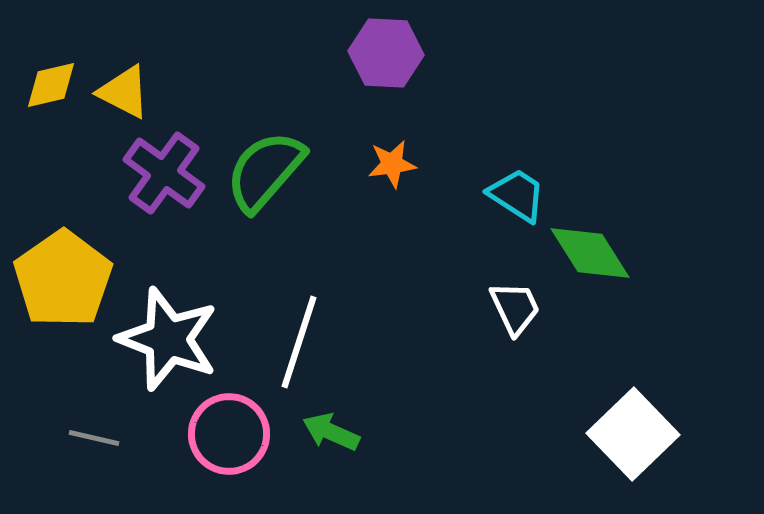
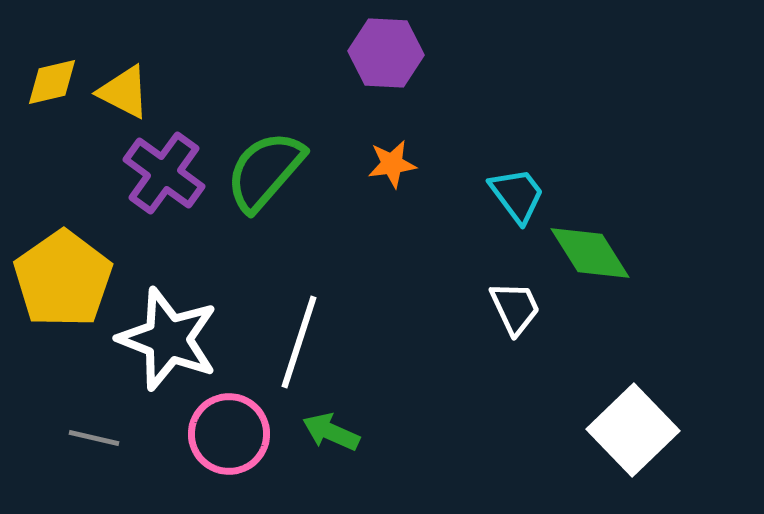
yellow diamond: moved 1 px right, 3 px up
cyan trapezoid: rotated 20 degrees clockwise
white square: moved 4 px up
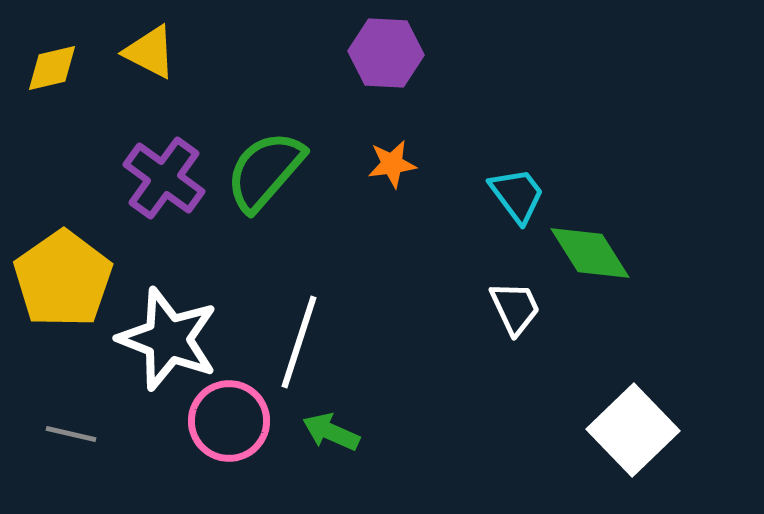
yellow diamond: moved 14 px up
yellow triangle: moved 26 px right, 40 px up
purple cross: moved 5 px down
pink circle: moved 13 px up
gray line: moved 23 px left, 4 px up
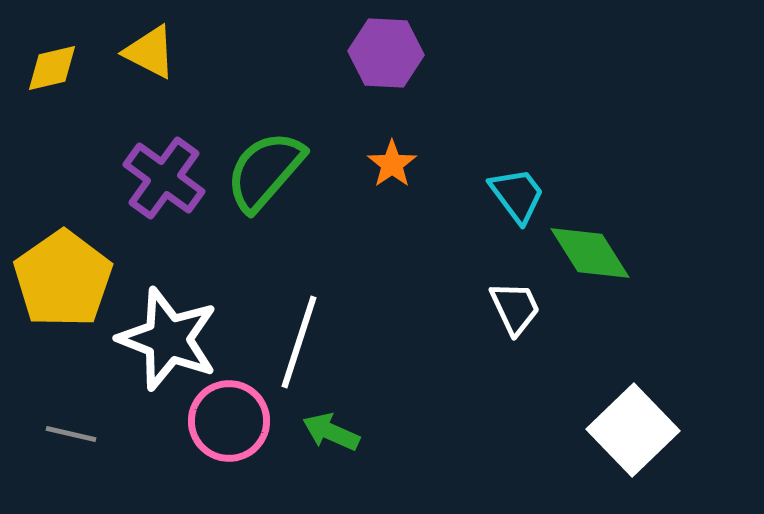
orange star: rotated 27 degrees counterclockwise
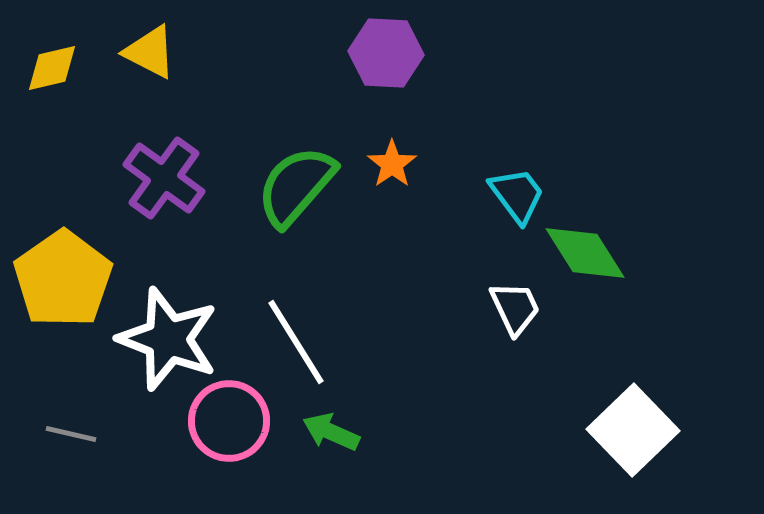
green semicircle: moved 31 px right, 15 px down
green diamond: moved 5 px left
white line: moved 3 px left; rotated 50 degrees counterclockwise
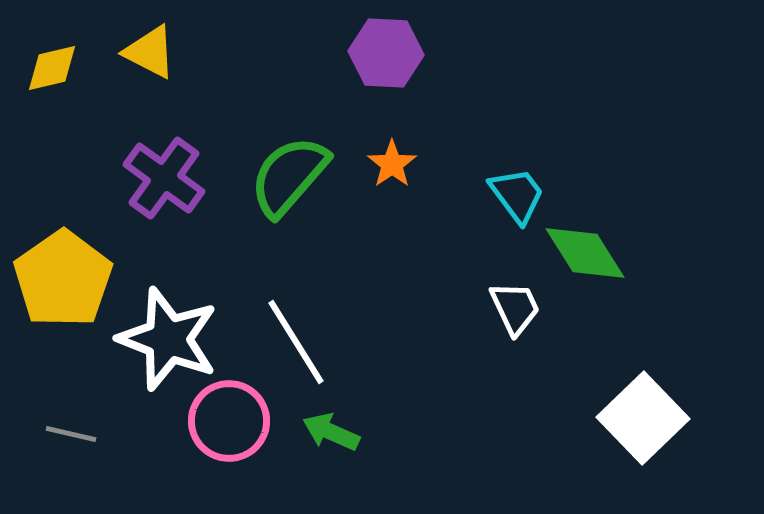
green semicircle: moved 7 px left, 10 px up
white square: moved 10 px right, 12 px up
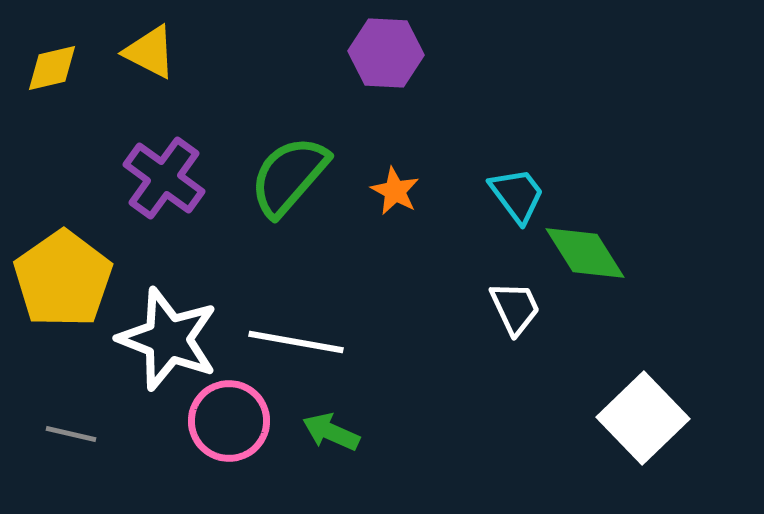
orange star: moved 3 px right, 27 px down; rotated 9 degrees counterclockwise
white line: rotated 48 degrees counterclockwise
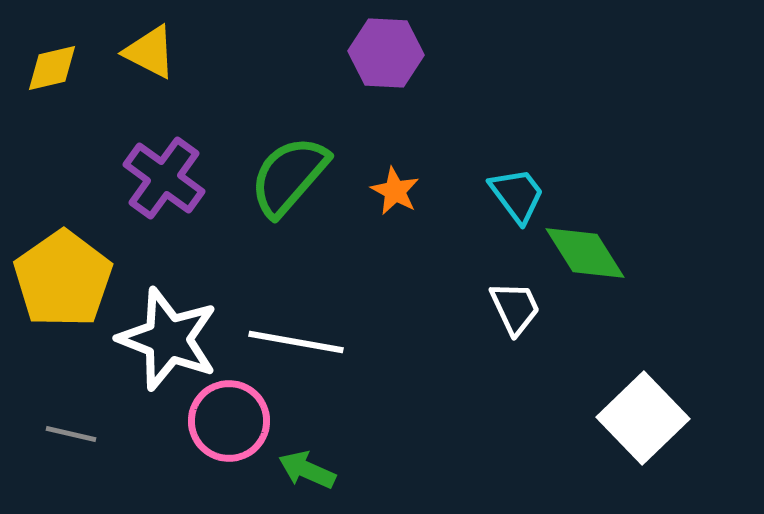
green arrow: moved 24 px left, 38 px down
